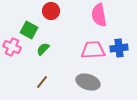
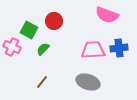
red circle: moved 3 px right, 10 px down
pink semicircle: moved 8 px right; rotated 60 degrees counterclockwise
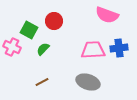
brown line: rotated 24 degrees clockwise
